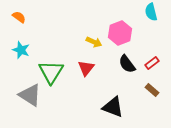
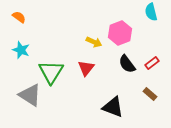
brown rectangle: moved 2 px left, 4 px down
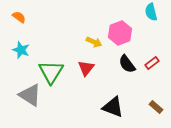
brown rectangle: moved 6 px right, 13 px down
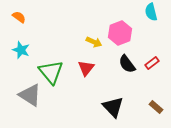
green triangle: rotated 12 degrees counterclockwise
black triangle: rotated 25 degrees clockwise
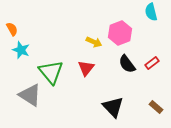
orange semicircle: moved 7 px left, 12 px down; rotated 24 degrees clockwise
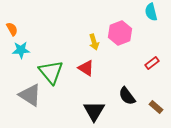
yellow arrow: rotated 49 degrees clockwise
cyan star: rotated 24 degrees counterclockwise
black semicircle: moved 32 px down
red triangle: rotated 36 degrees counterclockwise
black triangle: moved 19 px left, 4 px down; rotated 15 degrees clockwise
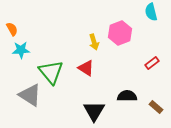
black semicircle: rotated 126 degrees clockwise
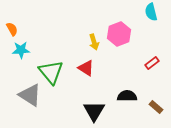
pink hexagon: moved 1 px left, 1 px down
